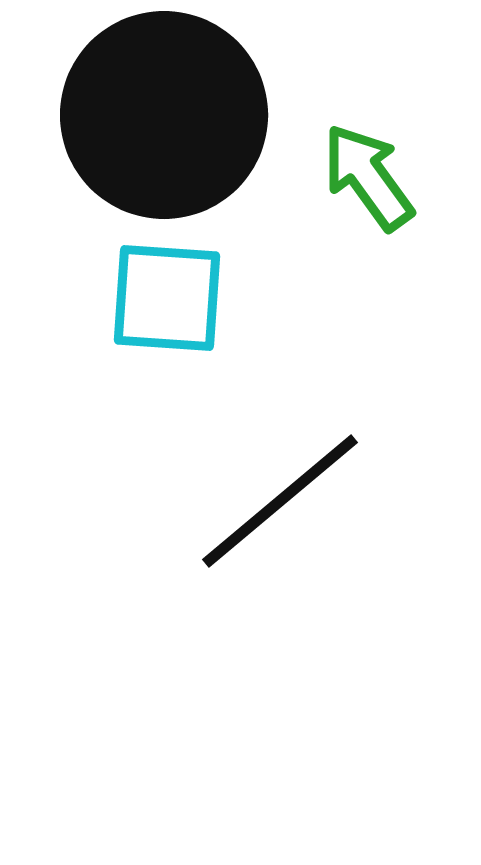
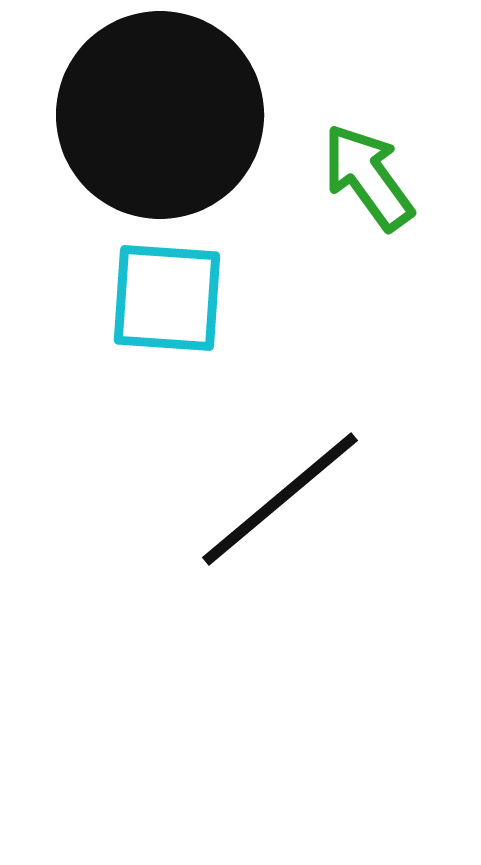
black circle: moved 4 px left
black line: moved 2 px up
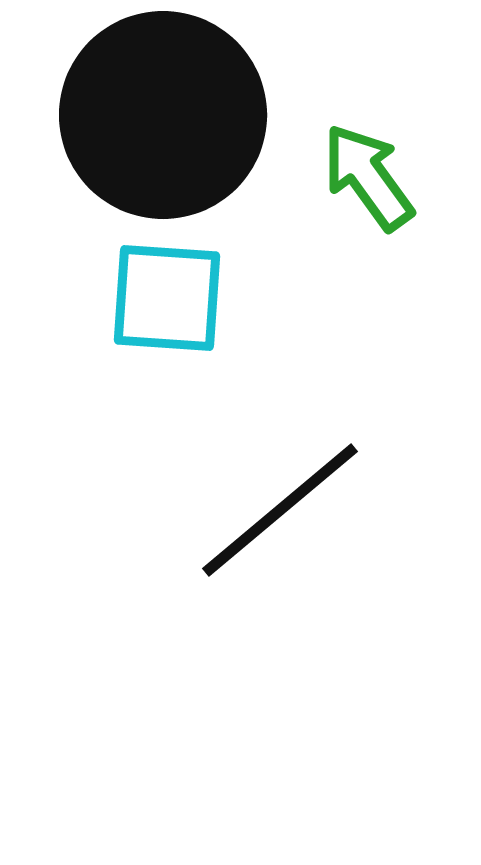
black circle: moved 3 px right
black line: moved 11 px down
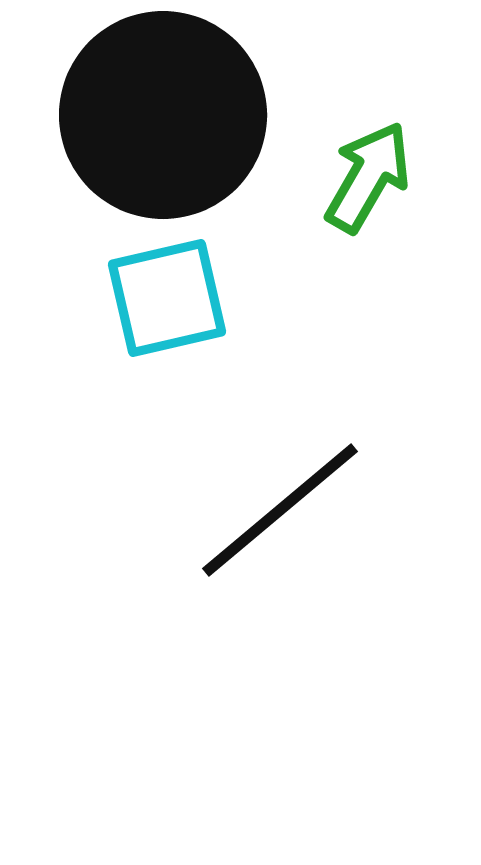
green arrow: rotated 66 degrees clockwise
cyan square: rotated 17 degrees counterclockwise
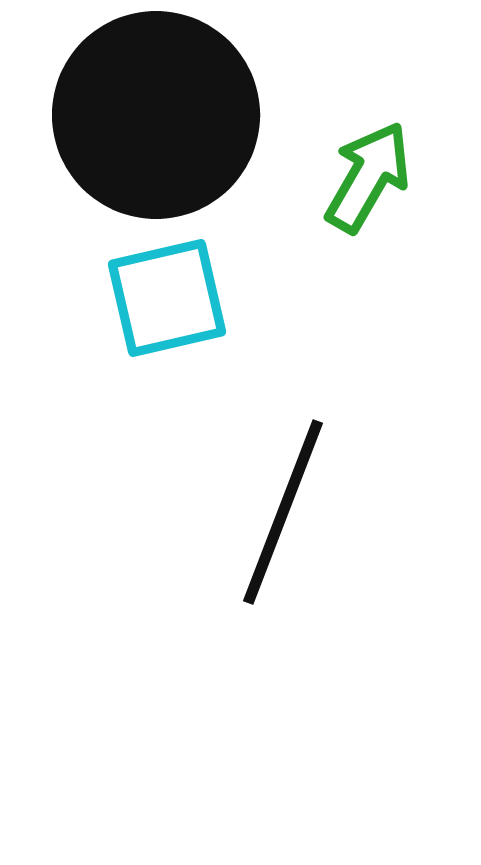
black circle: moved 7 px left
black line: moved 3 px right, 2 px down; rotated 29 degrees counterclockwise
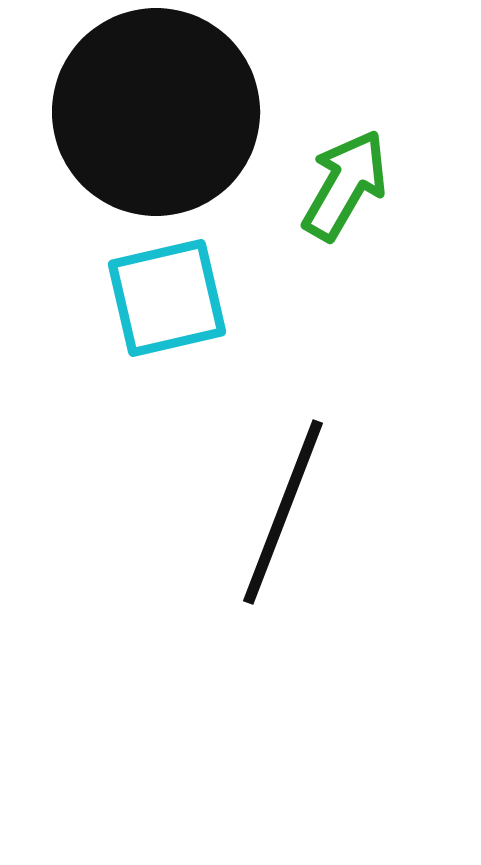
black circle: moved 3 px up
green arrow: moved 23 px left, 8 px down
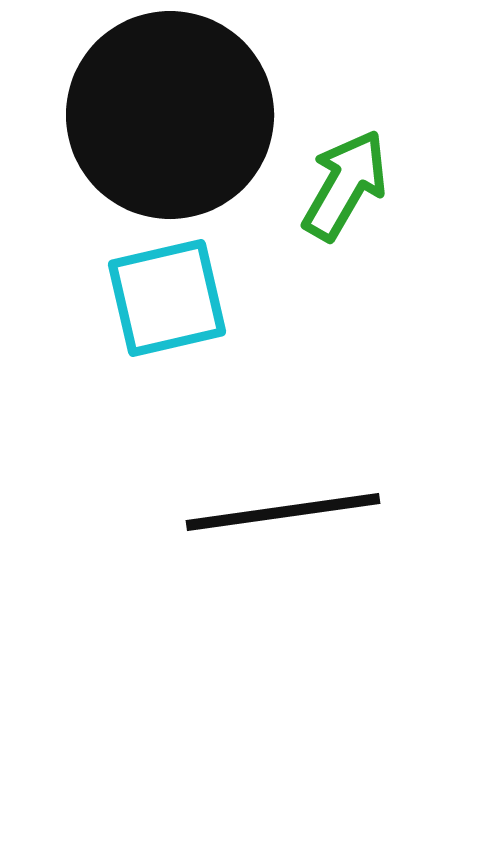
black circle: moved 14 px right, 3 px down
black line: rotated 61 degrees clockwise
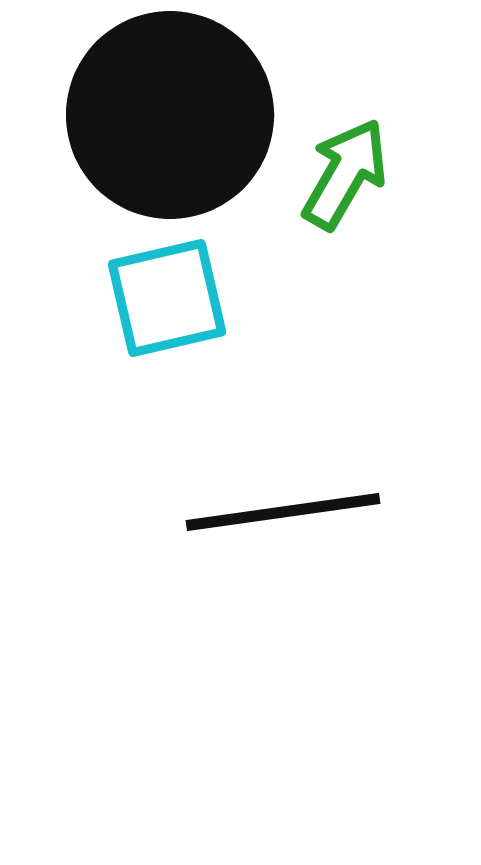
green arrow: moved 11 px up
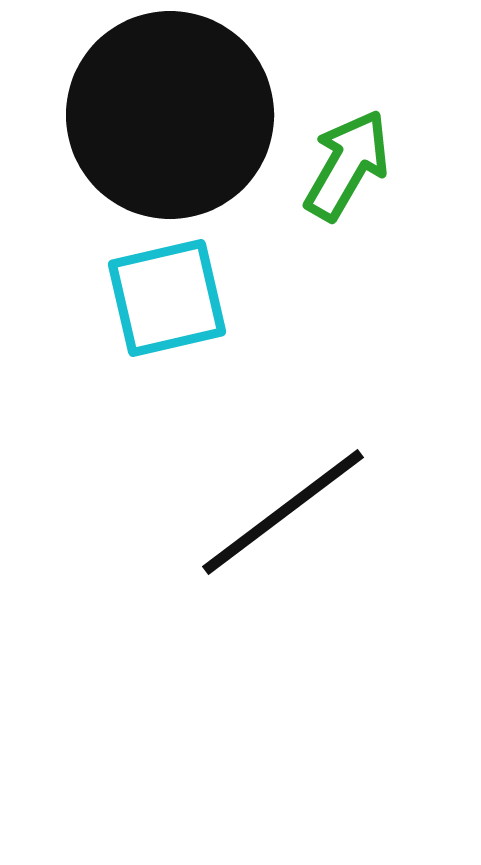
green arrow: moved 2 px right, 9 px up
black line: rotated 29 degrees counterclockwise
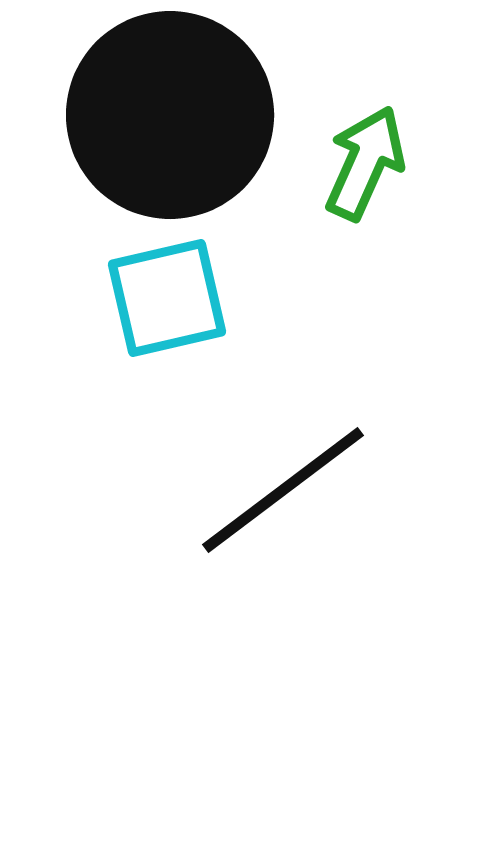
green arrow: moved 18 px right, 2 px up; rotated 6 degrees counterclockwise
black line: moved 22 px up
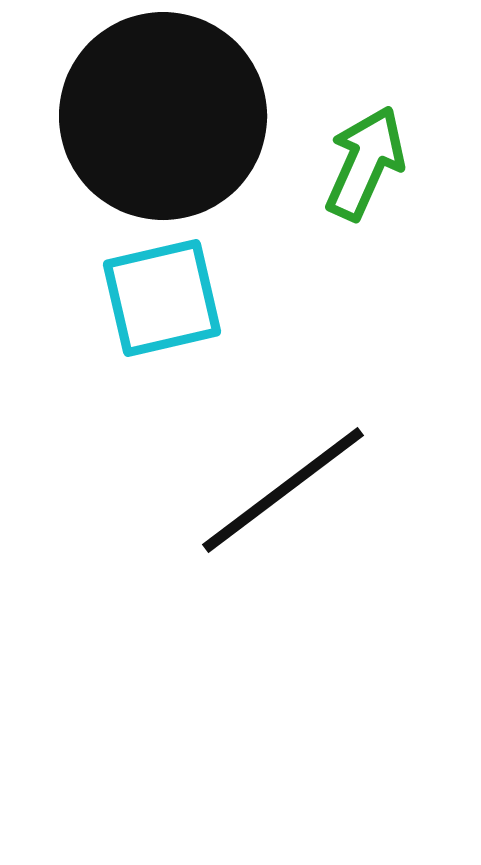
black circle: moved 7 px left, 1 px down
cyan square: moved 5 px left
